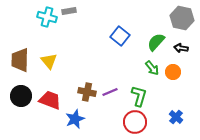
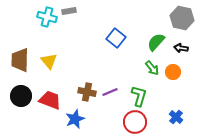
blue square: moved 4 px left, 2 px down
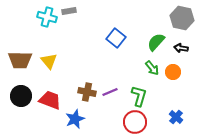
brown trapezoid: rotated 90 degrees counterclockwise
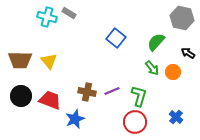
gray rectangle: moved 2 px down; rotated 40 degrees clockwise
black arrow: moved 7 px right, 5 px down; rotated 24 degrees clockwise
purple line: moved 2 px right, 1 px up
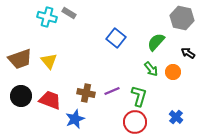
brown trapezoid: moved 1 px up; rotated 20 degrees counterclockwise
green arrow: moved 1 px left, 1 px down
brown cross: moved 1 px left, 1 px down
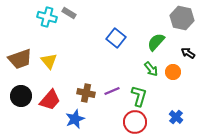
red trapezoid: rotated 110 degrees clockwise
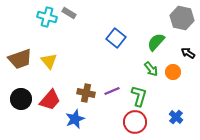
black circle: moved 3 px down
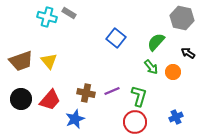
brown trapezoid: moved 1 px right, 2 px down
green arrow: moved 2 px up
blue cross: rotated 24 degrees clockwise
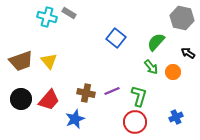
red trapezoid: moved 1 px left
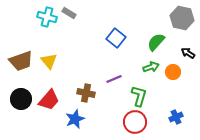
green arrow: rotated 70 degrees counterclockwise
purple line: moved 2 px right, 12 px up
